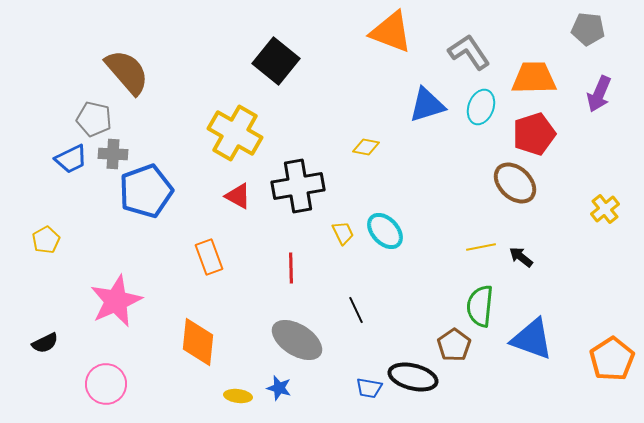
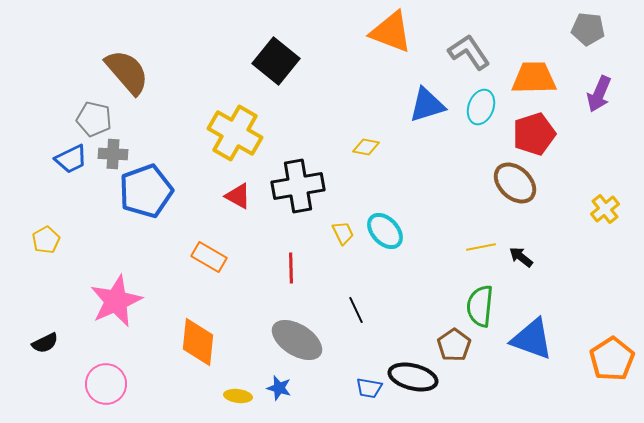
orange rectangle at (209, 257): rotated 40 degrees counterclockwise
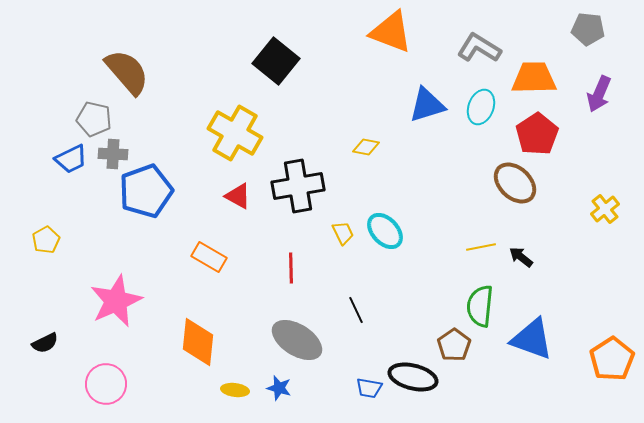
gray L-shape at (469, 52): moved 10 px right, 4 px up; rotated 24 degrees counterclockwise
red pentagon at (534, 134): moved 3 px right; rotated 15 degrees counterclockwise
yellow ellipse at (238, 396): moved 3 px left, 6 px up
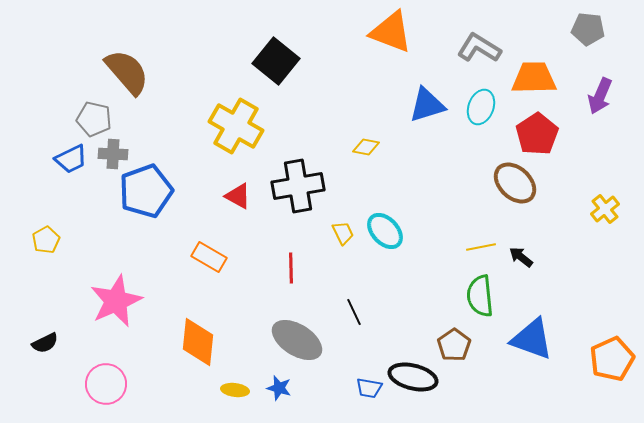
purple arrow at (599, 94): moved 1 px right, 2 px down
yellow cross at (235, 133): moved 1 px right, 7 px up
green semicircle at (480, 306): moved 10 px up; rotated 12 degrees counterclockwise
black line at (356, 310): moved 2 px left, 2 px down
orange pentagon at (612, 359): rotated 9 degrees clockwise
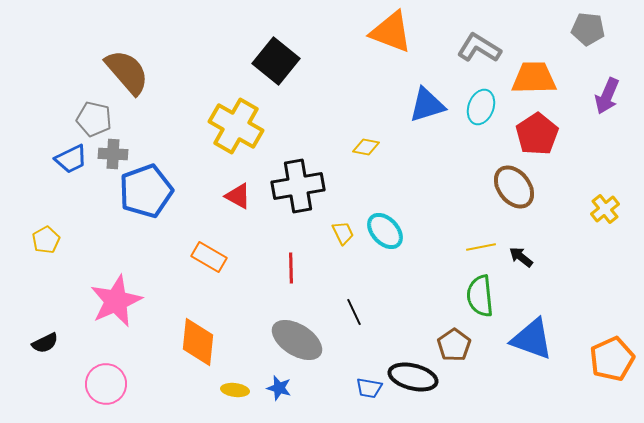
purple arrow at (600, 96): moved 7 px right
brown ellipse at (515, 183): moved 1 px left, 4 px down; rotated 9 degrees clockwise
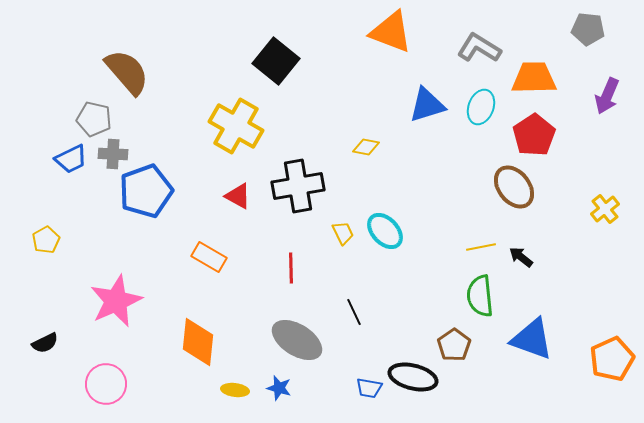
red pentagon at (537, 134): moved 3 px left, 1 px down
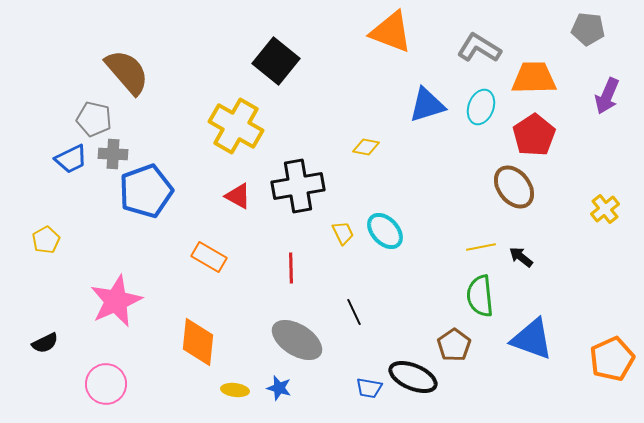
black ellipse at (413, 377): rotated 9 degrees clockwise
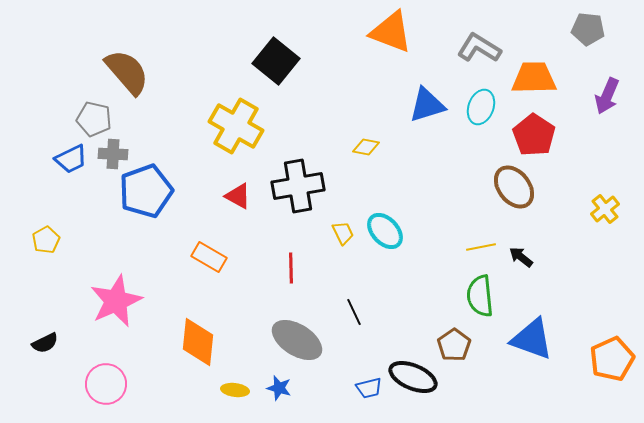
red pentagon at (534, 135): rotated 6 degrees counterclockwise
blue trapezoid at (369, 388): rotated 24 degrees counterclockwise
